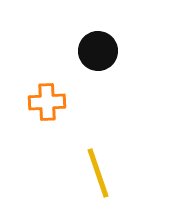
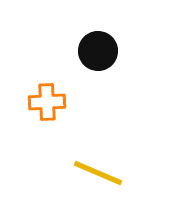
yellow line: rotated 48 degrees counterclockwise
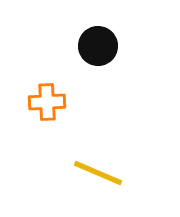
black circle: moved 5 px up
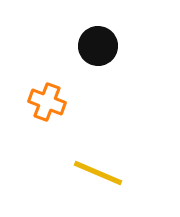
orange cross: rotated 24 degrees clockwise
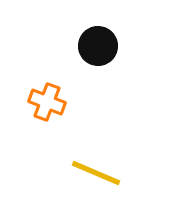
yellow line: moved 2 px left
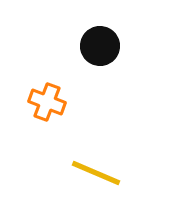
black circle: moved 2 px right
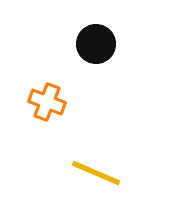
black circle: moved 4 px left, 2 px up
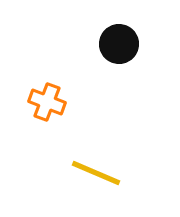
black circle: moved 23 px right
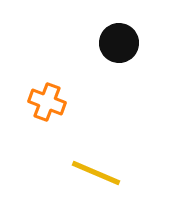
black circle: moved 1 px up
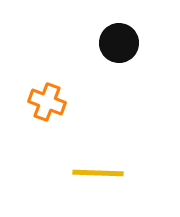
yellow line: moved 2 px right; rotated 21 degrees counterclockwise
